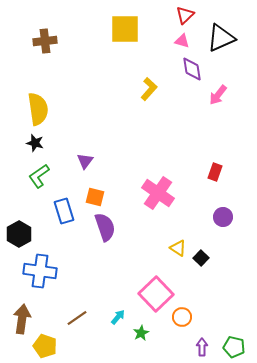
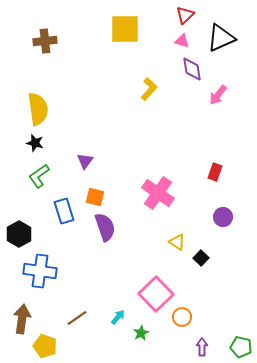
yellow triangle: moved 1 px left, 6 px up
green pentagon: moved 7 px right
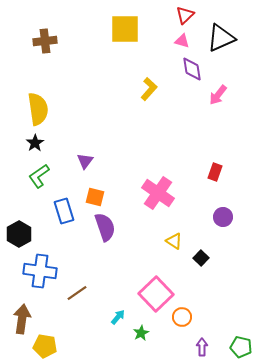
black star: rotated 24 degrees clockwise
yellow triangle: moved 3 px left, 1 px up
brown line: moved 25 px up
yellow pentagon: rotated 10 degrees counterclockwise
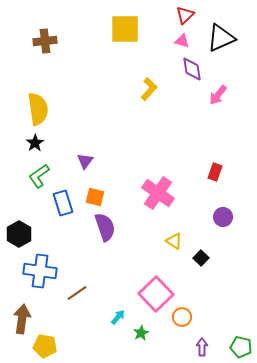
blue rectangle: moved 1 px left, 8 px up
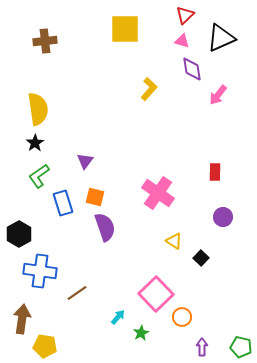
red rectangle: rotated 18 degrees counterclockwise
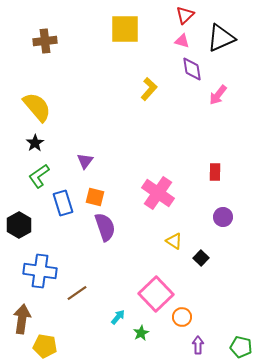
yellow semicircle: moved 1 px left, 2 px up; rotated 32 degrees counterclockwise
black hexagon: moved 9 px up
purple arrow: moved 4 px left, 2 px up
